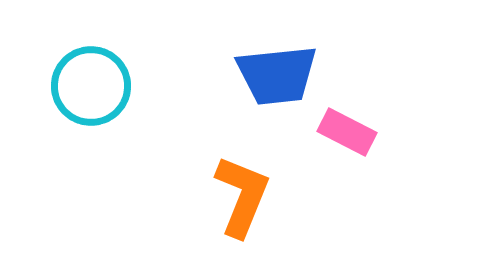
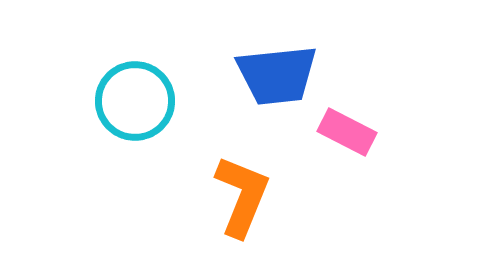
cyan circle: moved 44 px right, 15 px down
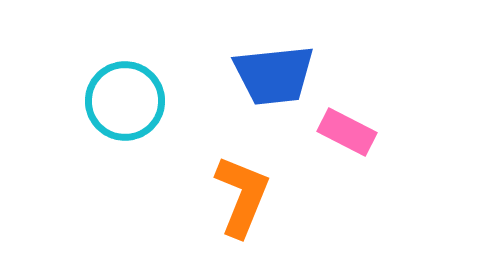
blue trapezoid: moved 3 px left
cyan circle: moved 10 px left
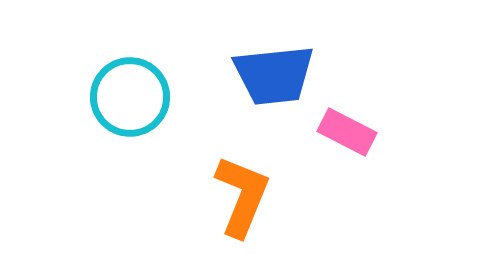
cyan circle: moved 5 px right, 4 px up
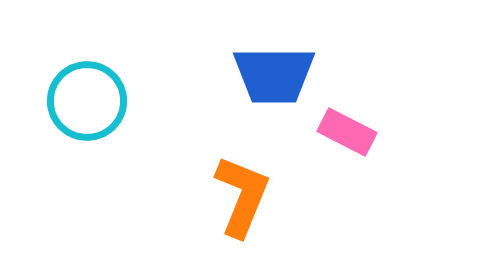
blue trapezoid: rotated 6 degrees clockwise
cyan circle: moved 43 px left, 4 px down
